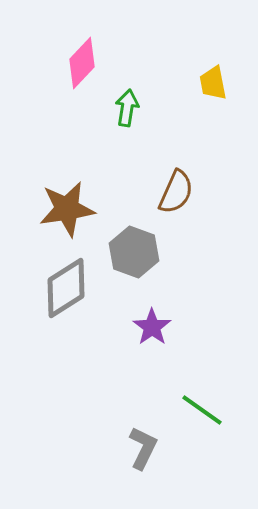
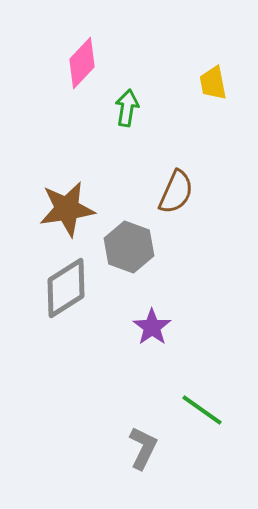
gray hexagon: moved 5 px left, 5 px up
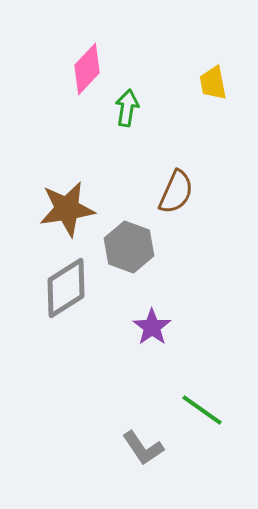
pink diamond: moved 5 px right, 6 px down
gray L-shape: rotated 120 degrees clockwise
